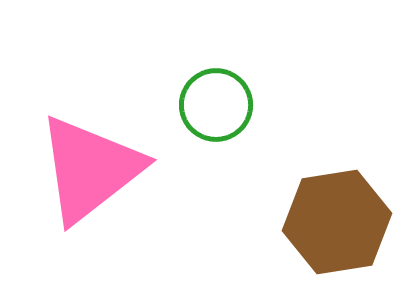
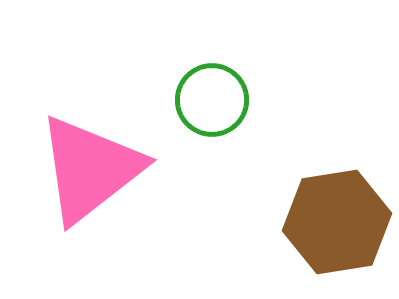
green circle: moved 4 px left, 5 px up
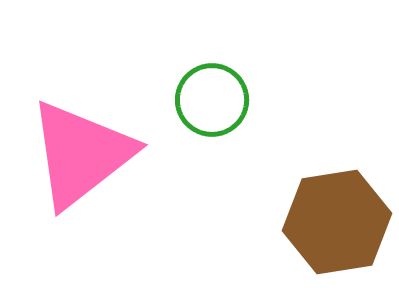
pink triangle: moved 9 px left, 15 px up
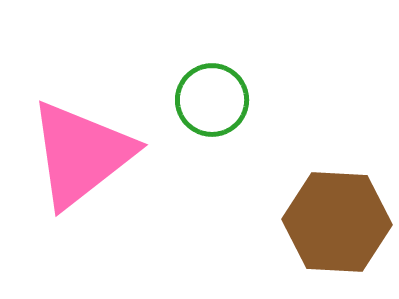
brown hexagon: rotated 12 degrees clockwise
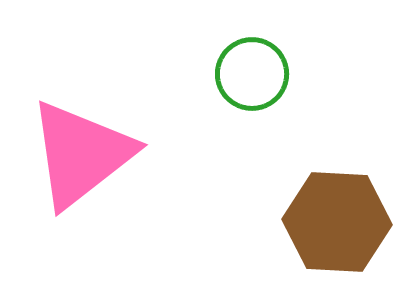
green circle: moved 40 px right, 26 px up
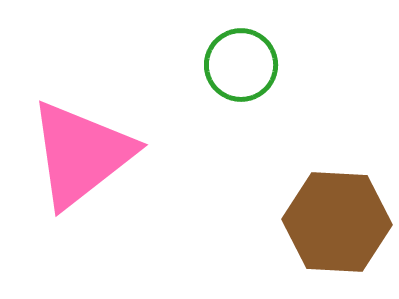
green circle: moved 11 px left, 9 px up
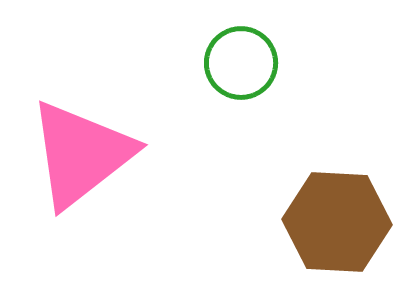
green circle: moved 2 px up
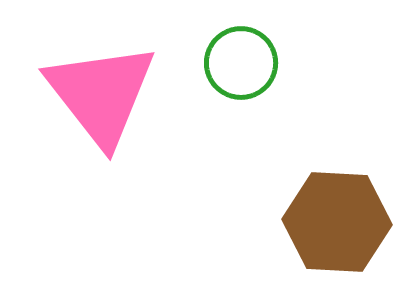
pink triangle: moved 20 px right, 60 px up; rotated 30 degrees counterclockwise
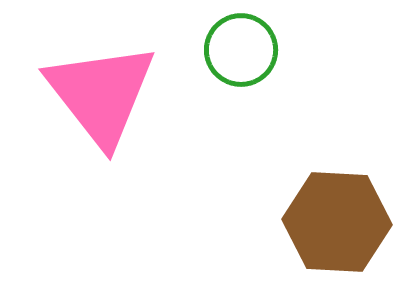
green circle: moved 13 px up
